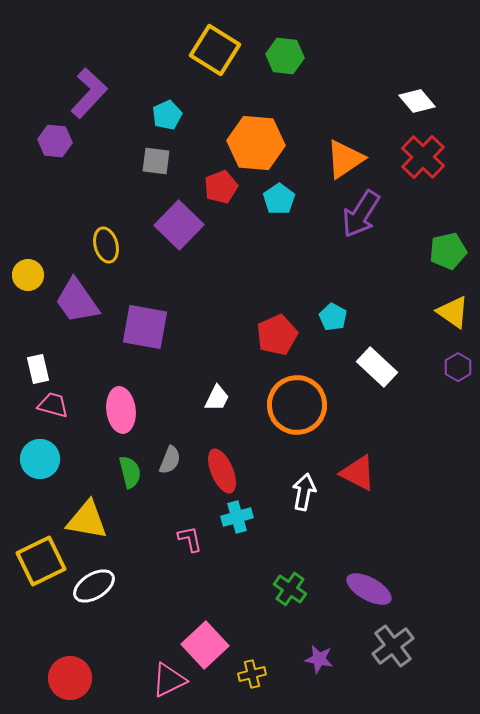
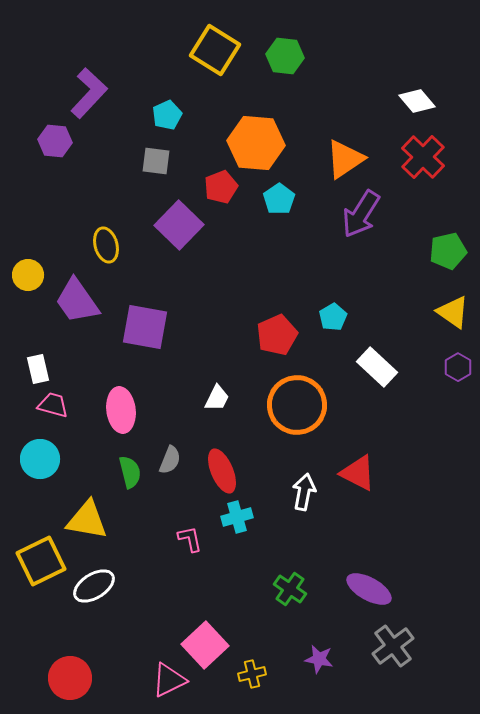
cyan pentagon at (333, 317): rotated 12 degrees clockwise
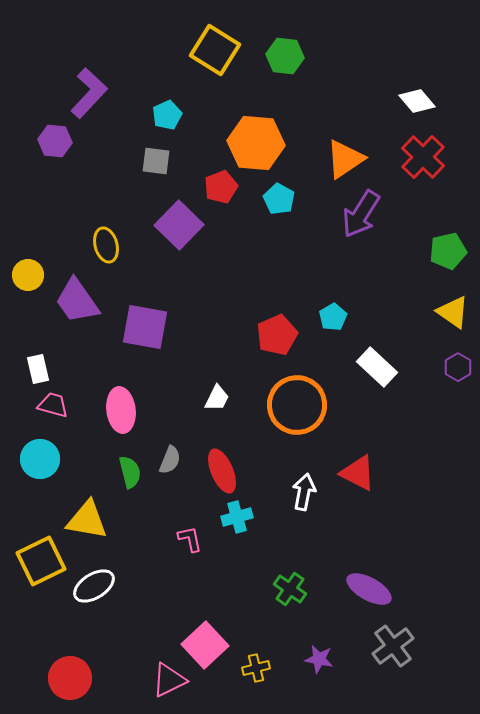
cyan pentagon at (279, 199): rotated 8 degrees counterclockwise
yellow cross at (252, 674): moved 4 px right, 6 px up
